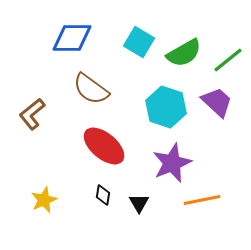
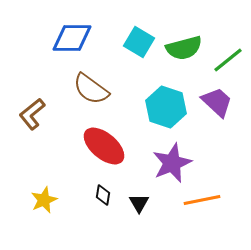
green semicircle: moved 5 px up; rotated 15 degrees clockwise
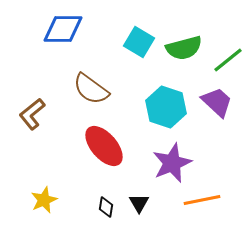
blue diamond: moved 9 px left, 9 px up
red ellipse: rotated 9 degrees clockwise
black diamond: moved 3 px right, 12 px down
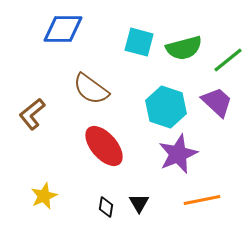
cyan square: rotated 16 degrees counterclockwise
purple star: moved 6 px right, 9 px up
yellow star: moved 4 px up
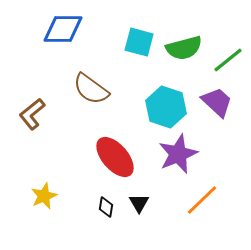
red ellipse: moved 11 px right, 11 px down
orange line: rotated 33 degrees counterclockwise
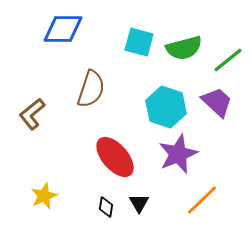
brown semicircle: rotated 108 degrees counterclockwise
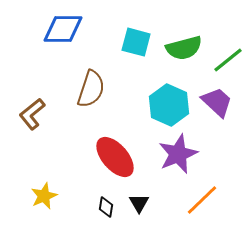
cyan square: moved 3 px left
cyan hexagon: moved 3 px right, 2 px up; rotated 6 degrees clockwise
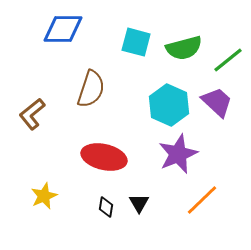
red ellipse: moved 11 px left; rotated 36 degrees counterclockwise
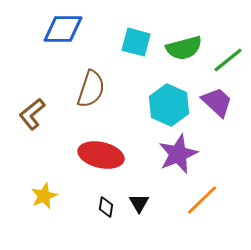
red ellipse: moved 3 px left, 2 px up
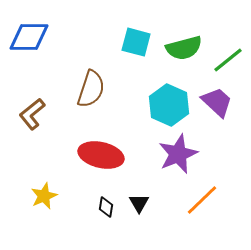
blue diamond: moved 34 px left, 8 px down
